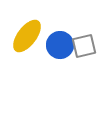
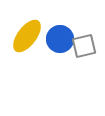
blue circle: moved 6 px up
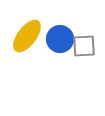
gray square: rotated 10 degrees clockwise
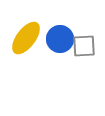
yellow ellipse: moved 1 px left, 2 px down
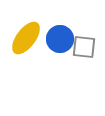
gray square: moved 1 px down; rotated 10 degrees clockwise
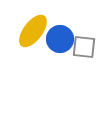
yellow ellipse: moved 7 px right, 7 px up
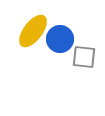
gray square: moved 10 px down
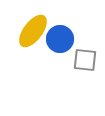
gray square: moved 1 px right, 3 px down
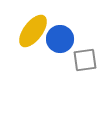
gray square: rotated 15 degrees counterclockwise
